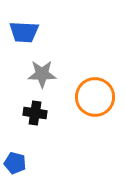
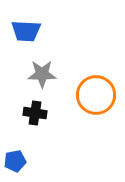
blue trapezoid: moved 2 px right, 1 px up
orange circle: moved 1 px right, 2 px up
blue pentagon: moved 2 px up; rotated 25 degrees counterclockwise
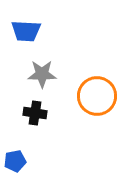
orange circle: moved 1 px right, 1 px down
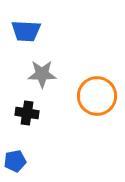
black cross: moved 8 px left
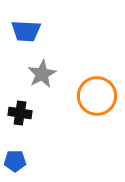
gray star: rotated 28 degrees counterclockwise
black cross: moved 7 px left
blue pentagon: rotated 10 degrees clockwise
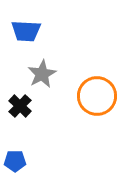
black cross: moved 7 px up; rotated 35 degrees clockwise
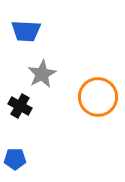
orange circle: moved 1 px right, 1 px down
black cross: rotated 15 degrees counterclockwise
blue pentagon: moved 2 px up
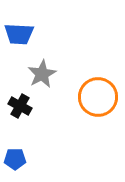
blue trapezoid: moved 7 px left, 3 px down
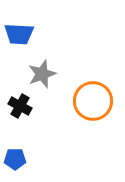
gray star: rotated 8 degrees clockwise
orange circle: moved 5 px left, 4 px down
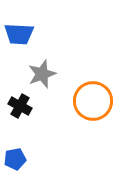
blue pentagon: rotated 10 degrees counterclockwise
